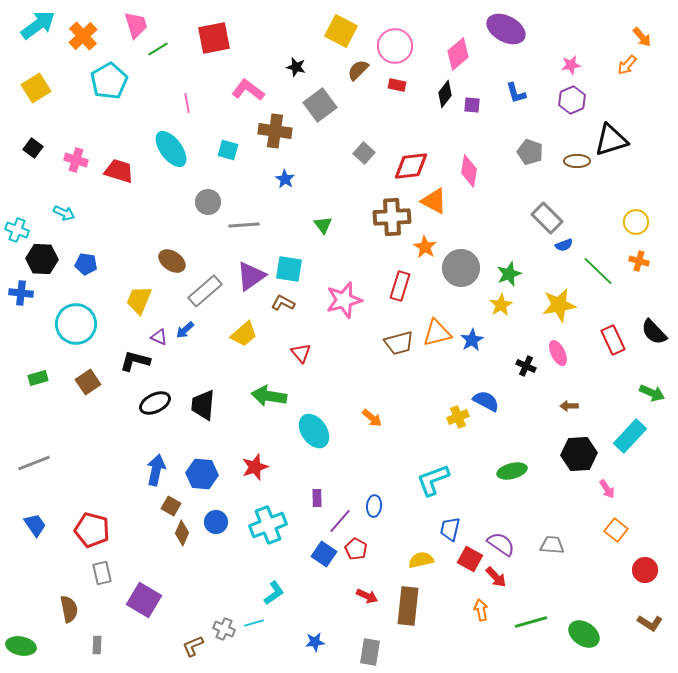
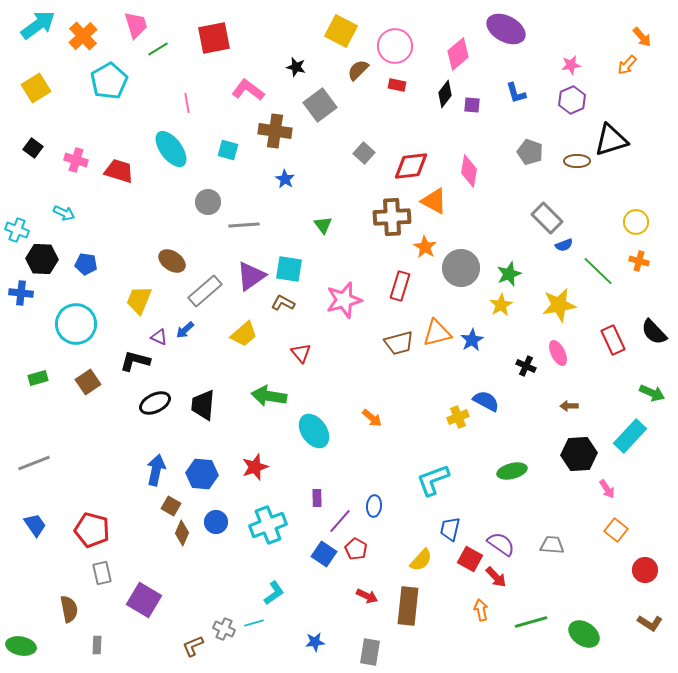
yellow semicircle at (421, 560): rotated 145 degrees clockwise
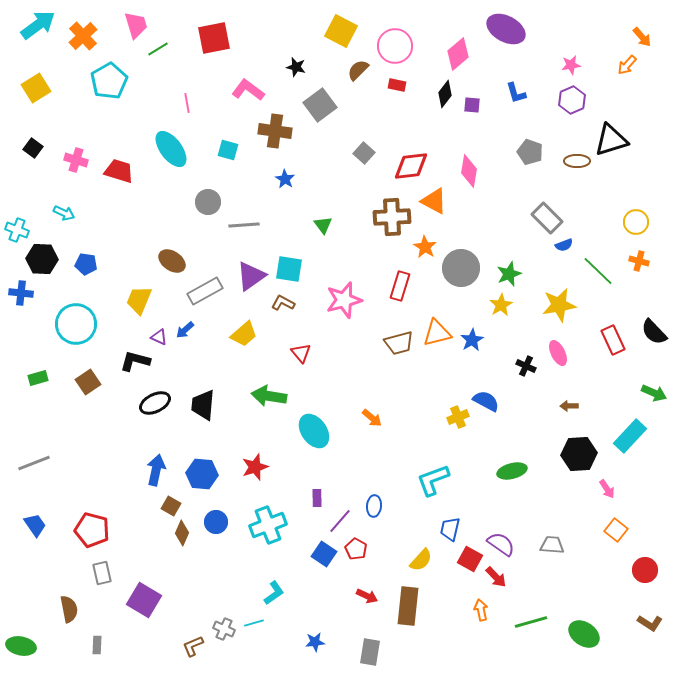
gray rectangle at (205, 291): rotated 12 degrees clockwise
green arrow at (652, 393): moved 2 px right
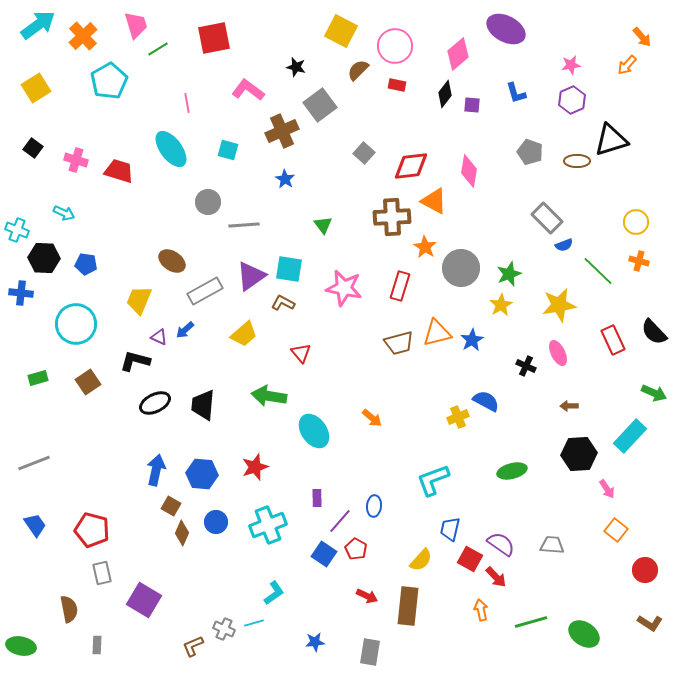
brown cross at (275, 131): moved 7 px right; rotated 32 degrees counterclockwise
black hexagon at (42, 259): moved 2 px right, 1 px up
pink star at (344, 300): moved 12 px up; rotated 27 degrees clockwise
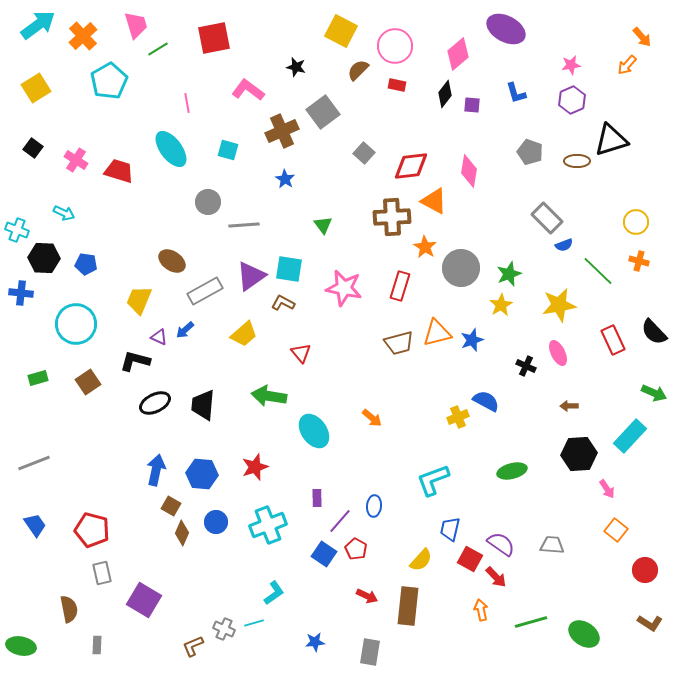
gray square at (320, 105): moved 3 px right, 7 px down
pink cross at (76, 160): rotated 15 degrees clockwise
blue star at (472, 340): rotated 10 degrees clockwise
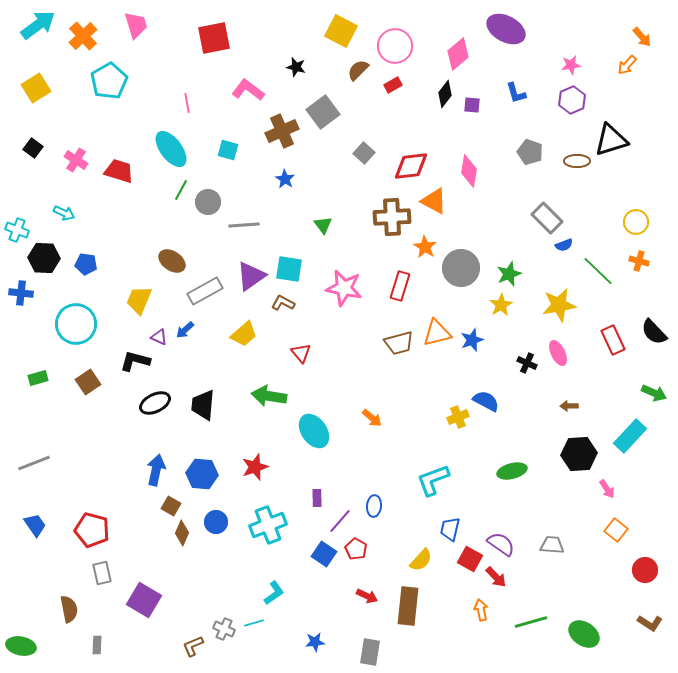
green line at (158, 49): moved 23 px right, 141 px down; rotated 30 degrees counterclockwise
red rectangle at (397, 85): moved 4 px left; rotated 42 degrees counterclockwise
black cross at (526, 366): moved 1 px right, 3 px up
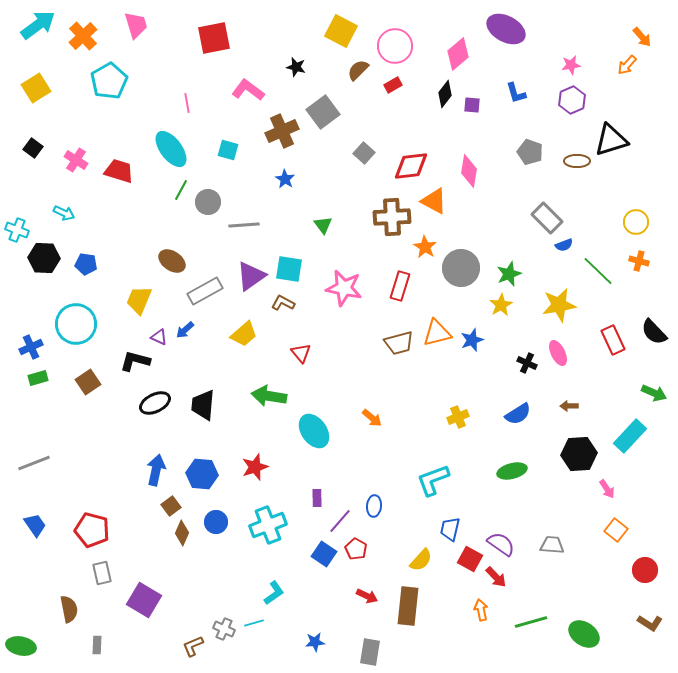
blue cross at (21, 293): moved 10 px right, 54 px down; rotated 30 degrees counterclockwise
blue semicircle at (486, 401): moved 32 px right, 13 px down; rotated 120 degrees clockwise
brown square at (171, 506): rotated 24 degrees clockwise
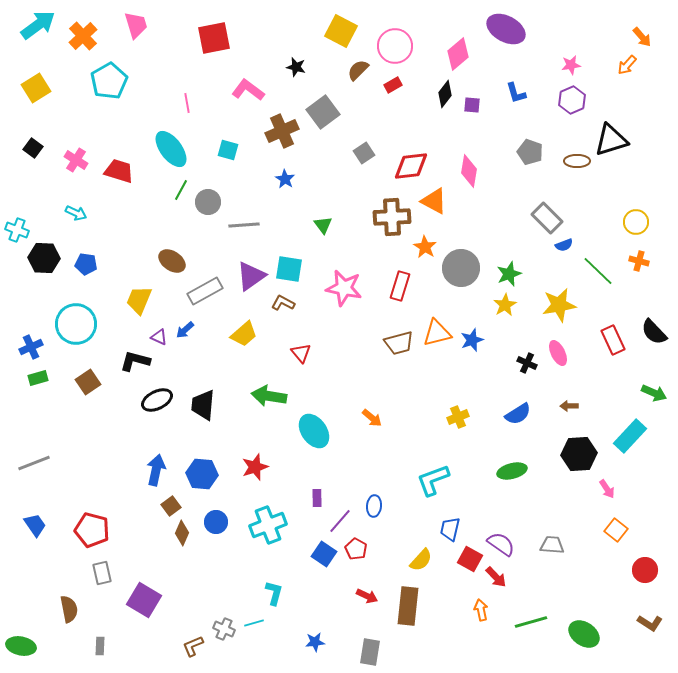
gray square at (364, 153): rotated 15 degrees clockwise
cyan arrow at (64, 213): moved 12 px right
yellow star at (501, 305): moved 4 px right
black ellipse at (155, 403): moved 2 px right, 3 px up
cyan L-shape at (274, 593): rotated 40 degrees counterclockwise
gray rectangle at (97, 645): moved 3 px right, 1 px down
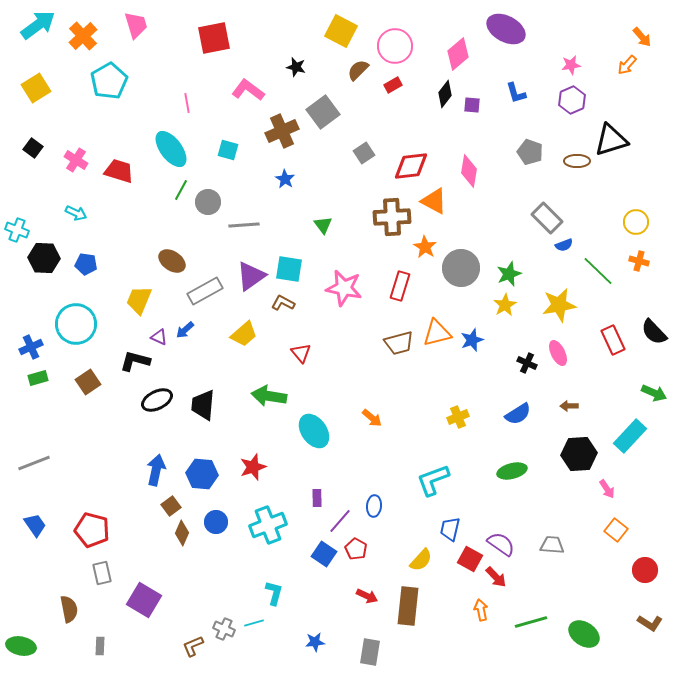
red star at (255, 467): moved 2 px left
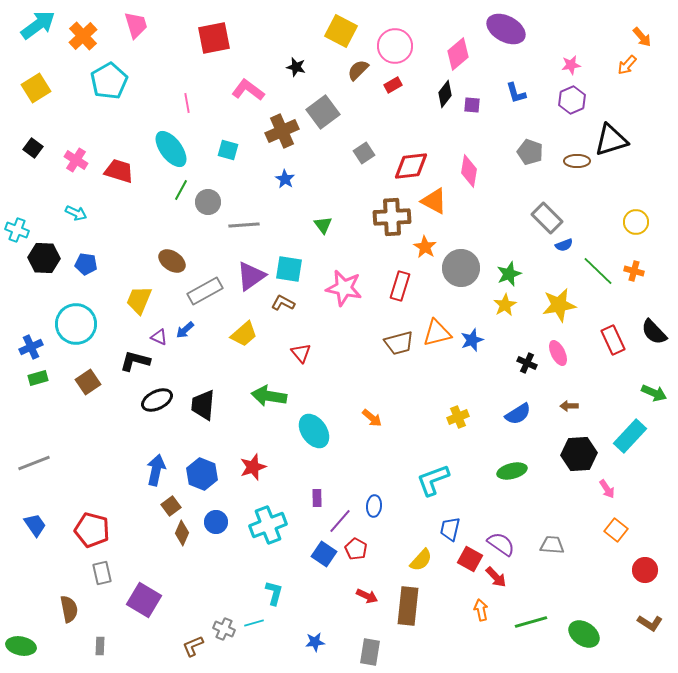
orange cross at (639, 261): moved 5 px left, 10 px down
blue hexagon at (202, 474): rotated 16 degrees clockwise
